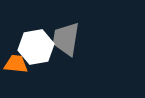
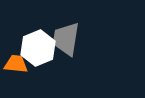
white hexagon: moved 2 px right, 1 px down; rotated 12 degrees counterclockwise
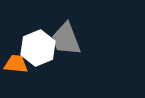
gray trapezoid: rotated 30 degrees counterclockwise
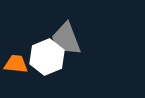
white hexagon: moved 9 px right, 9 px down
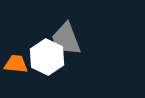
white hexagon: rotated 12 degrees counterclockwise
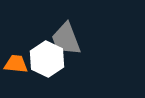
white hexagon: moved 2 px down
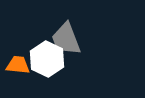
orange trapezoid: moved 2 px right, 1 px down
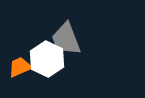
orange trapezoid: moved 2 px right, 2 px down; rotated 30 degrees counterclockwise
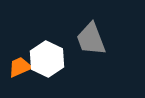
gray trapezoid: moved 25 px right
